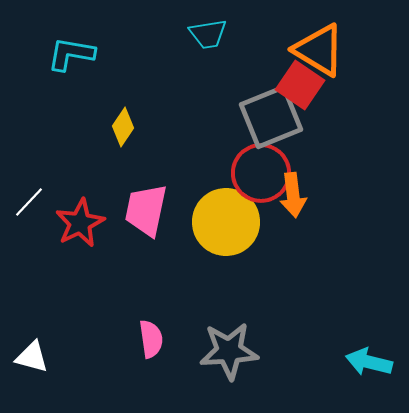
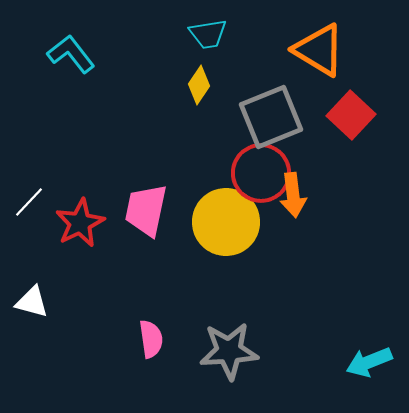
cyan L-shape: rotated 42 degrees clockwise
red square: moved 51 px right, 30 px down; rotated 9 degrees clockwise
yellow diamond: moved 76 px right, 42 px up
white triangle: moved 55 px up
cyan arrow: rotated 36 degrees counterclockwise
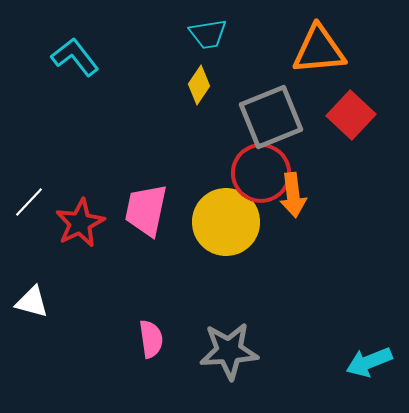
orange triangle: rotated 36 degrees counterclockwise
cyan L-shape: moved 4 px right, 3 px down
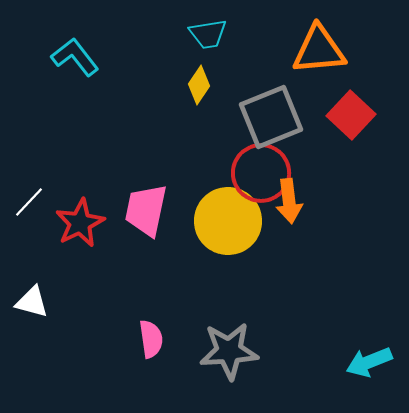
orange arrow: moved 4 px left, 6 px down
yellow circle: moved 2 px right, 1 px up
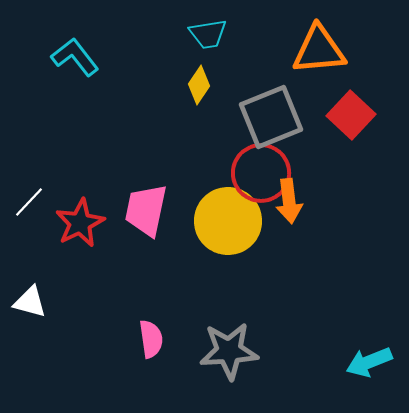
white triangle: moved 2 px left
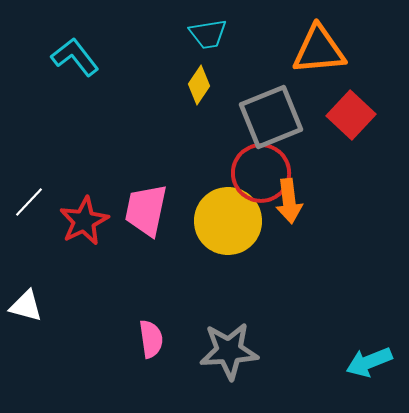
red star: moved 4 px right, 2 px up
white triangle: moved 4 px left, 4 px down
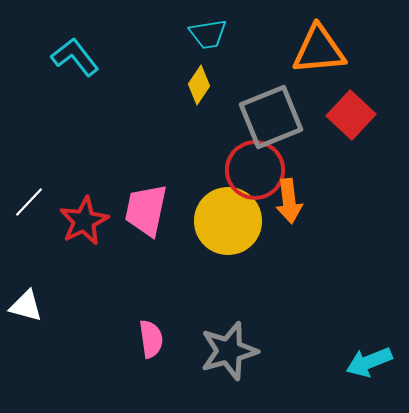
red circle: moved 6 px left, 3 px up
gray star: rotated 12 degrees counterclockwise
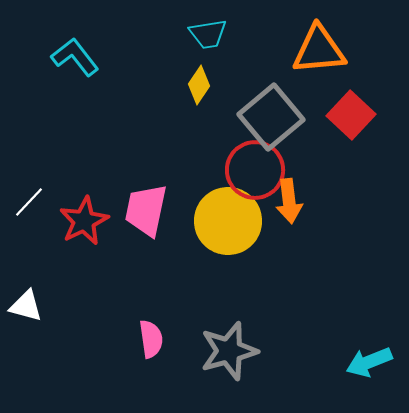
gray square: rotated 18 degrees counterclockwise
